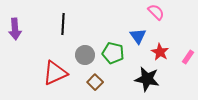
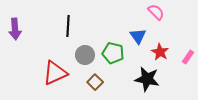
black line: moved 5 px right, 2 px down
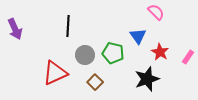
purple arrow: rotated 20 degrees counterclockwise
black star: rotated 30 degrees counterclockwise
